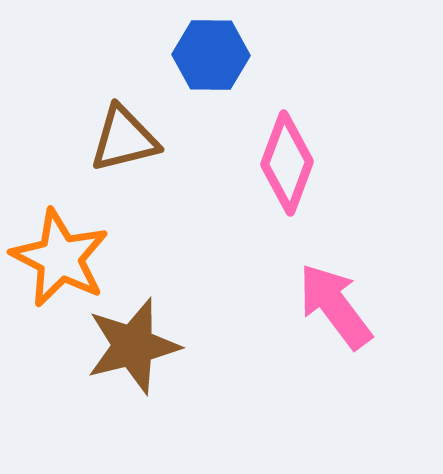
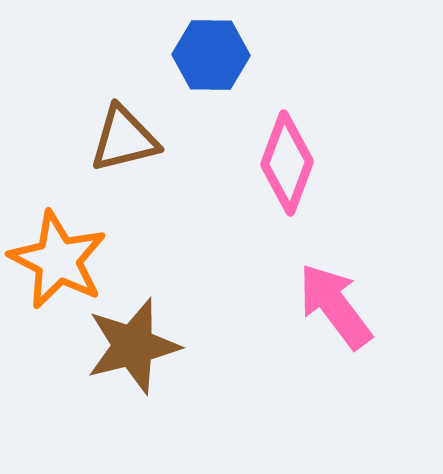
orange star: moved 2 px left, 2 px down
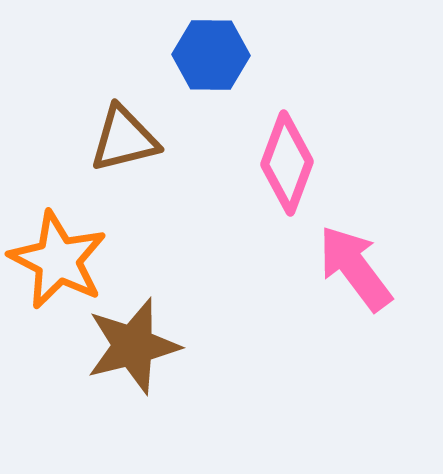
pink arrow: moved 20 px right, 38 px up
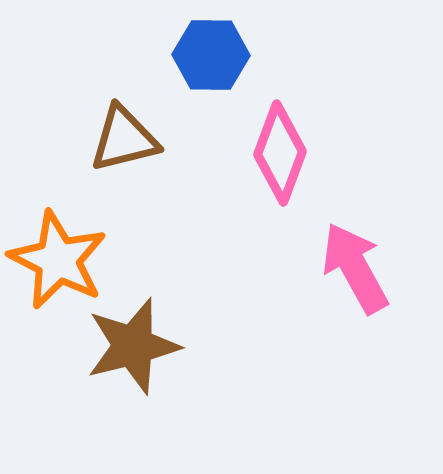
pink diamond: moved 7 px left, 10 px up
pink arrow: rotated 8 degrees clockwise
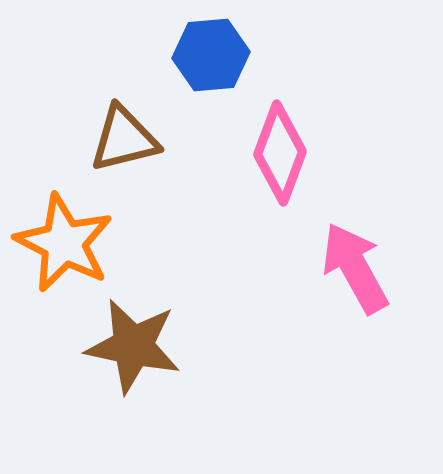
blue hexagon: rotated 6 degrees counterclockwise
orange star: moved 6 px right, 17 px up
brown star: rotated 26 degrees clockwise
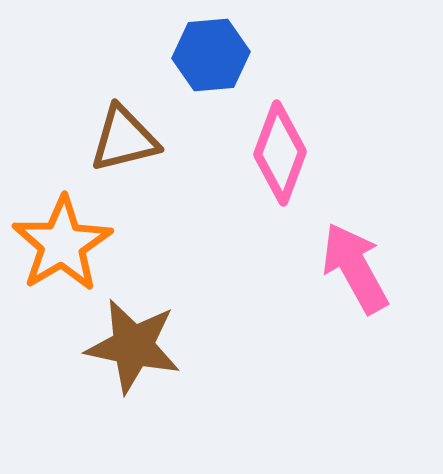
orange star: moved 2 px left, 1 px down; rotated 14 degrees clockwise
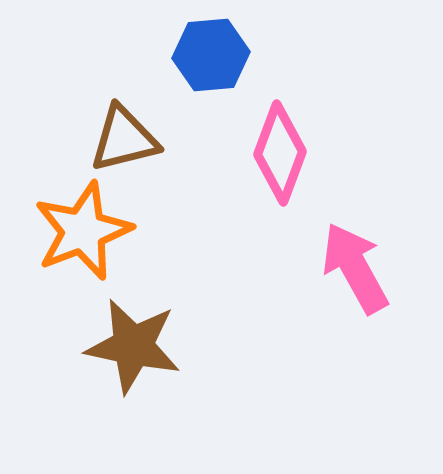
orange star: moved 21 px right, 13 px up; rotated 10 degrees clockwise
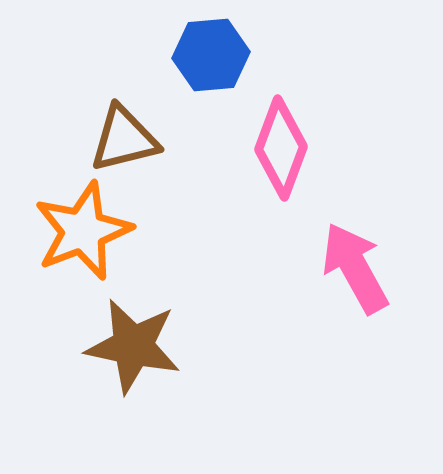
pink diamond: moved 1 px right, 5 px up
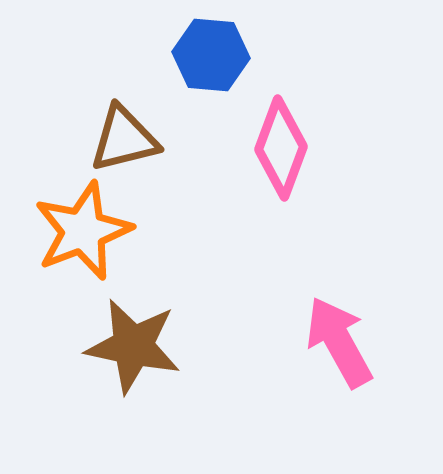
blue hexagon: rotated 10 degrees clockwise
pink arrow: moved 16 px left, 74 px down
